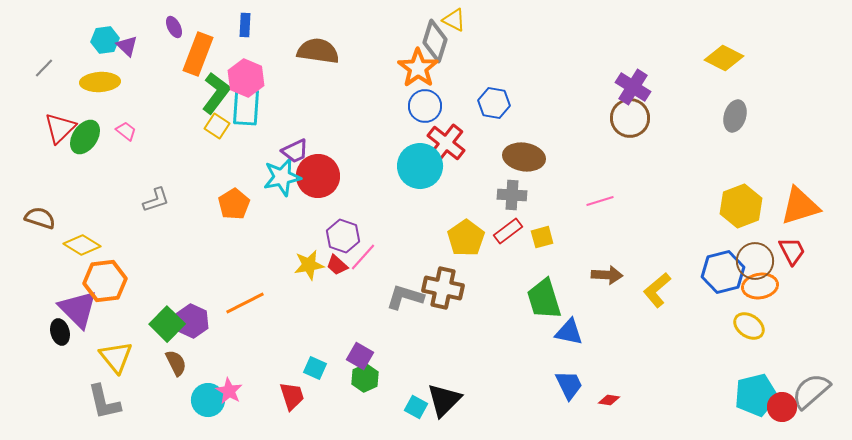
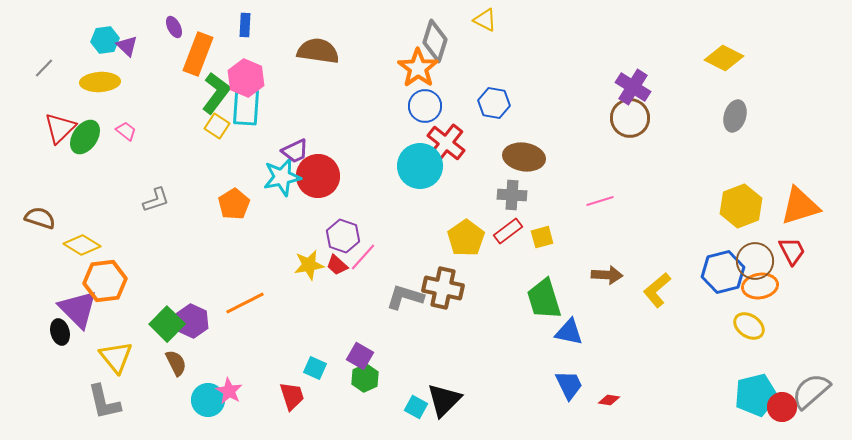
yellow triangle at (454, 20): moved 31 px right
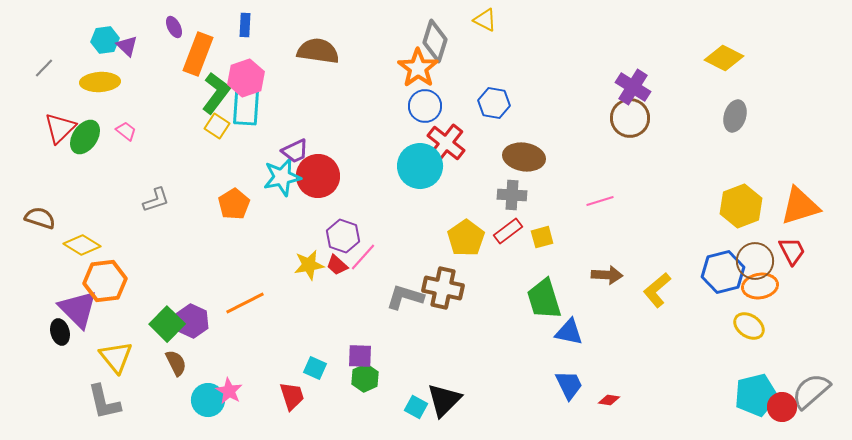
pink hexagon at (246, 78): rotated 18 degrees clockwise
purple square at (360, 356): rotated 28 degrees counterclockwise
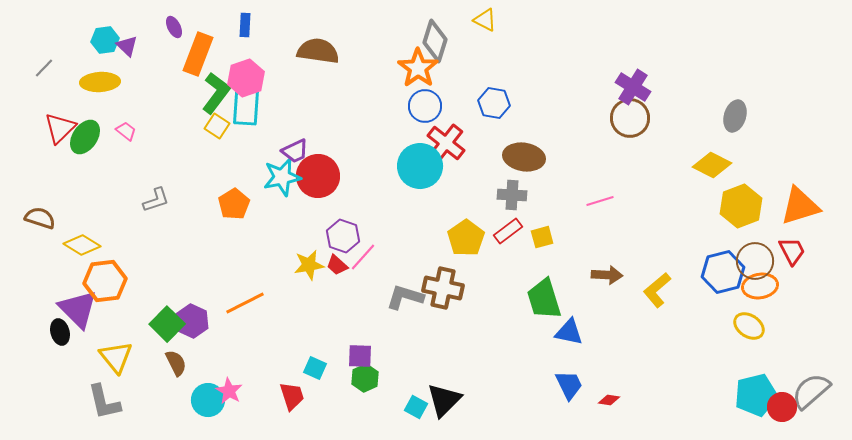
yellow diamond at (724, 58): moved 12 px left, 107 px down
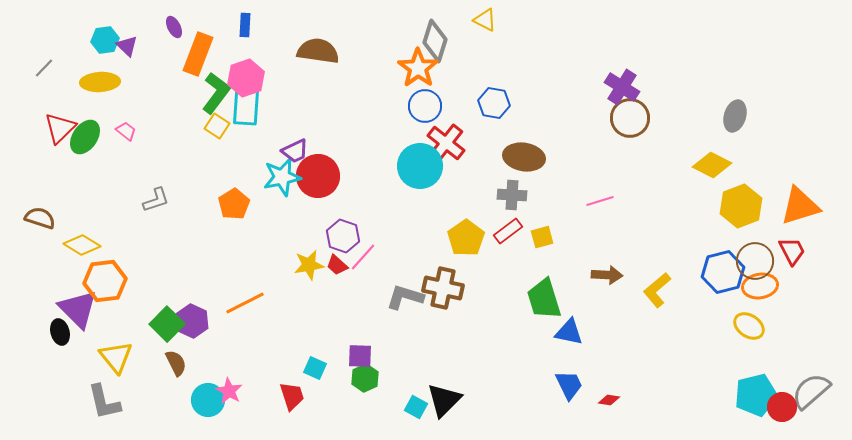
purple cross at (633, 87): moved 11 px left
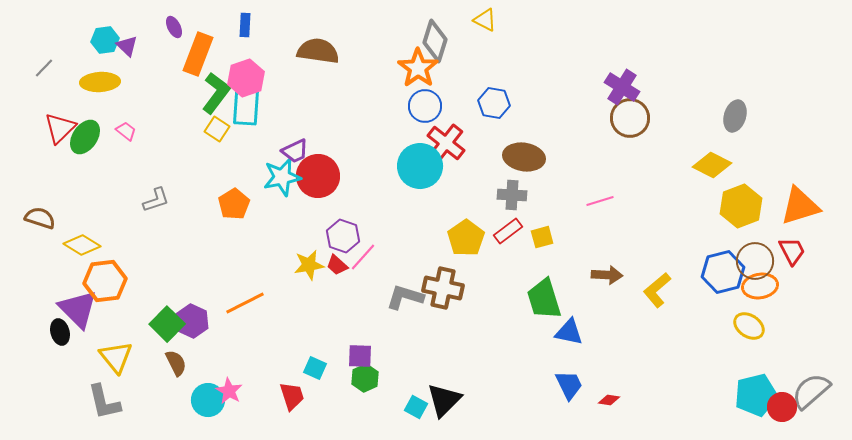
yellow square at (217, 126): moved 3 px down
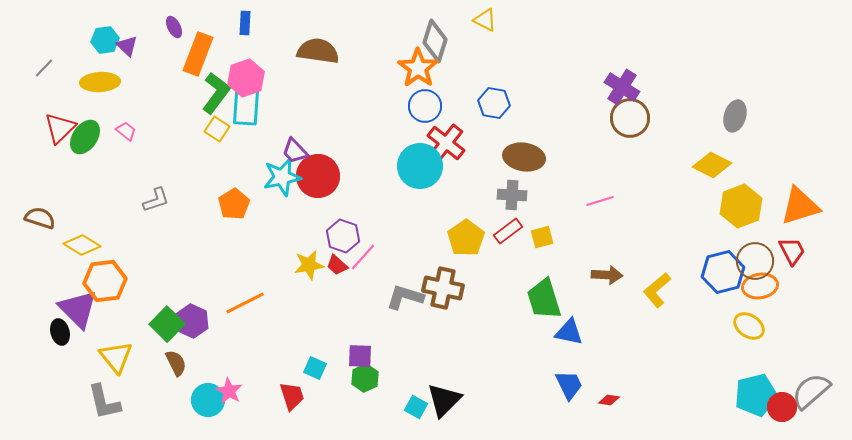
blue rectangle at (245, 25): moved 2 px up
purple trapezoid at (295, 151): rotated 72 degrees clockwise
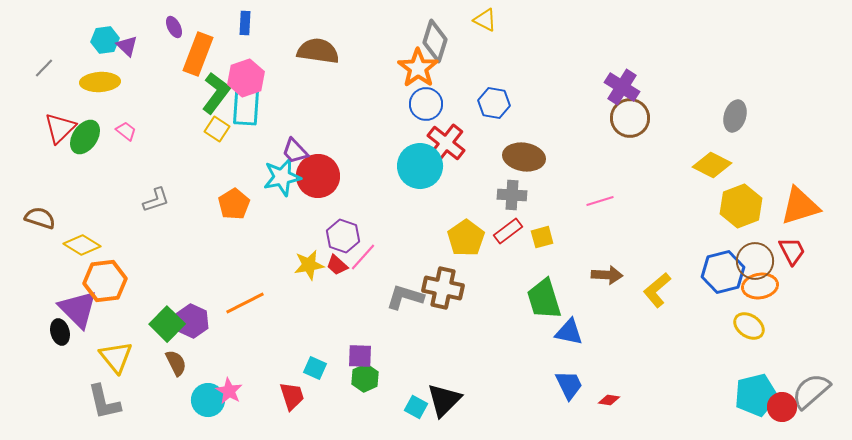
blue circle at (425, 106): moved 1 px right, 2 px up
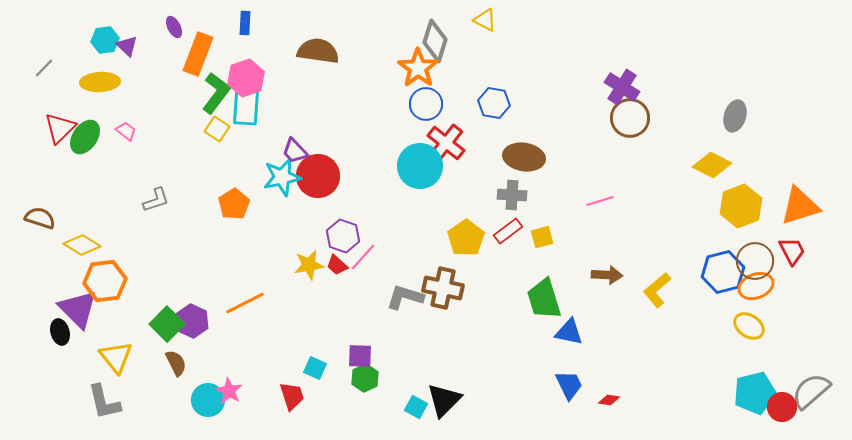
orange ellipse at (760, 286): moved 4 px left; rotated 12 degrees counterclockwise
cyan pentagon at (756, 395): moved 1 px left, 2 px up
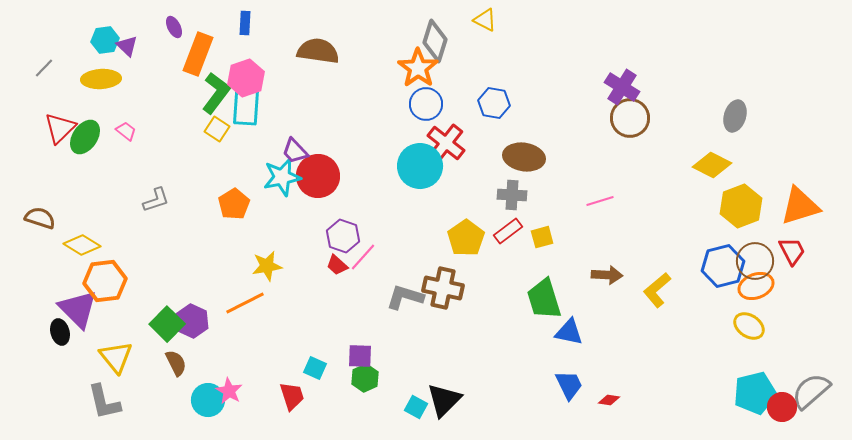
yellow ellipse at (100, 82): moved 1 px right, 3 px up
yellow star at (309, 265): moved 42 px left, 1 px down
blue hexagon at (723, 272): moved 6 px up
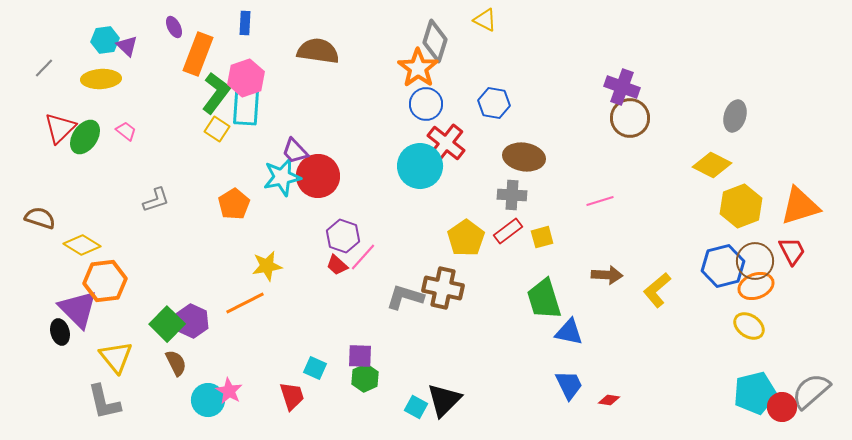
purple cross at (622, 87): rotated 12 degrees counterclockwise
